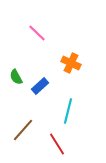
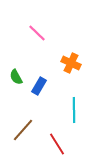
blue rectangle: moved 1 px left; rotated 18 degrees counterclockwise
cyan line: moved 6 px right, 1 px up; rotated 15 degrees counterclockwise
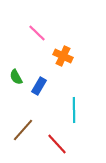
orange cross: moved 8 px left, 7 px up
red line: rotated 10 degrees counterclockwise
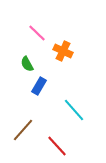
orange cross: moved 5 px up
green semicircle: moved 11 px right, 13 px up
cyan line: rotated 40 degrees counterclockwise
red line: moved 2 px down
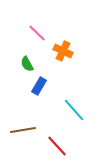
brown line: rotated 40 degrees clockwise
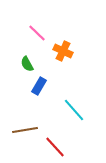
brown line: moved 2 px right
red line: moved 2 px left, 1 px down
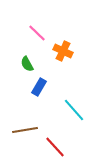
blue rectangle: moved 1 px down
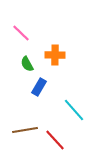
pink line: moved 16 px left
orange cross: moved 8 px left, 4 px down; rotated 24 degrees counterclockwise
red line: moved 7 px up
